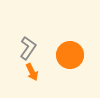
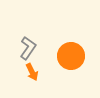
orange circle: moved 1 px right, 1 px down
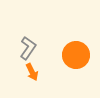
orange circle: moved 5 px right, 1 px up
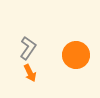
orange arrow: moved 2 px left, 1 px down
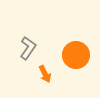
orange arrow: moved 15 px right, 1 px down
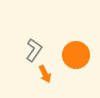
gray L-shape: moved 6 px right, 2 px down
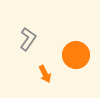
gray L-shape: moved 6 px left, 11 px up
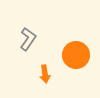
orange arrow: rotated 18 degrees clockwise
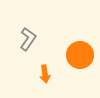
orange circle: moved 4 px right
